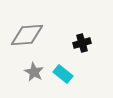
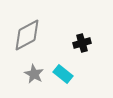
gray diamond: rotated 24 degrees counterclockwise
gray star: moved 2 px down
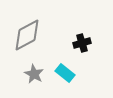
cyan rectangle: moved 2 px right, 1 px up
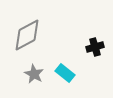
black cross: moved 13 px right, 4 px down
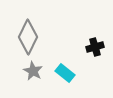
gray diamond: moved 1 px right, 2 px down; rotated 36 degrees counterclockwise
gray star: moved 1 px left, 3 px up
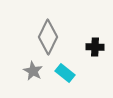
gray diamond: moved 20 px right
black cross: rotated 18 degrees clockwise
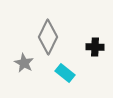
gray star: moved 9 px left, 8 px up
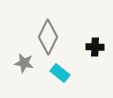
gray star: rotated 18 degrees counterclockwise
cyan rectangle: moved 5 px left
